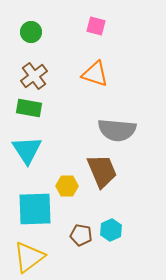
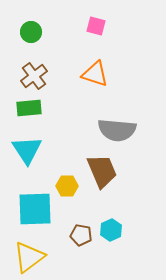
green rectangle: rotated 15 degrees counterclockwise
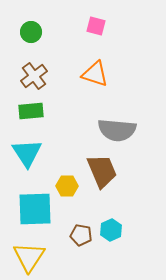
green rectangle: moved 2 px right, 3 px down
cyan triangle: moved 3 px down
yellow triangle: rotated 20 degrees counterclockwise
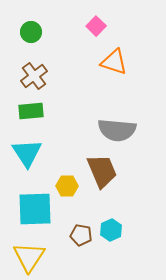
pink square: rotated 30 degrees clockwise
orange triangle: moved 19 px right, 12 px up
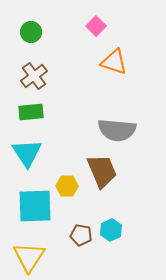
green rectangle: moved 1 px down
cyan square: moved 3 px up
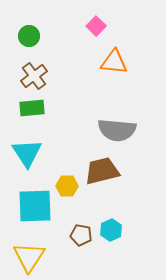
green circle: moved 2 px left, 4 px down
orange triangle: rotated 12 degrees counterclockwise
green rectangle: moved 1 px right, 4 px up
brown trapezoid: rotated 81 degrees counterclockwise
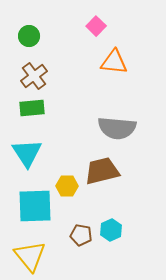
gray semicircle: moved 2 px up
yellow triangle: moved 1 px right, 1 px up; rotated 12 degrees counterclockwise
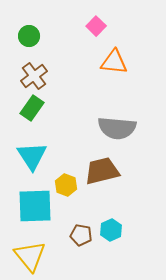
green rectangle: rotated 50 degrees counterclockwise
cyan triangle: moved 5 px right, 3 px down
yellow hexagon: moved 1 px left, 1 px up; rotated 20 degrees clockwise
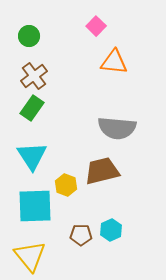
brown pentagon: rotated 10 degrees counterclockwise
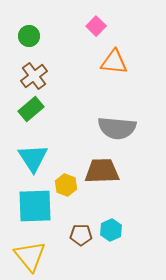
green rectangle: moved 1 px left, 1 px down; rotated 15 degrees clockwise
cyan triangle: moved 1 px right, 2 px down
brown trapezoid: rotated 12 degrees clockwise
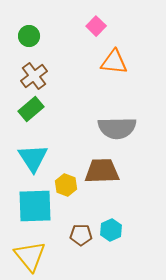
gray semicircle: rotated 6 degrees counterclockwise
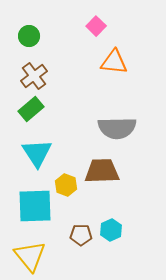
cyan triangle: moved 4 px right, 5 px up
